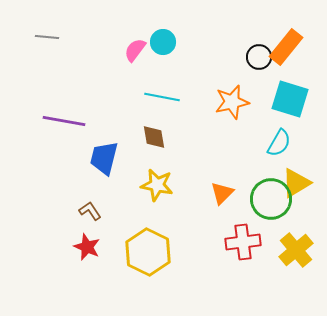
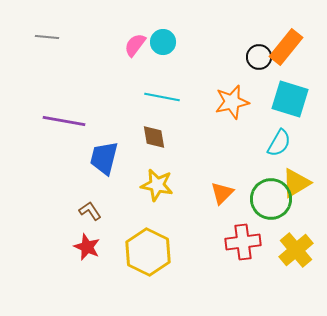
pink semicircle: moved 5 px up
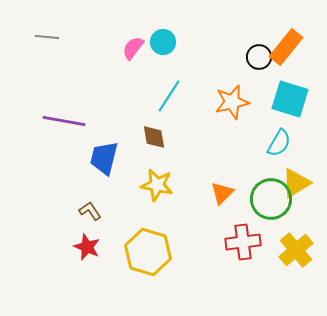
pink semicircle: moved 2 px left, 3 px down
cyan line: moved 7 px right, 1 px up; rotated 68 degrees counterclockwise
yellow hexagon: rotated 9 degrees counterclockwise
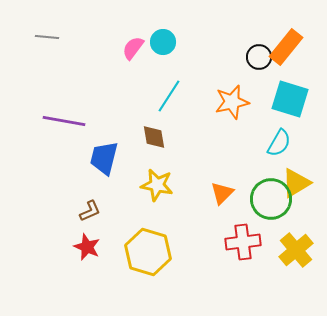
brown L-shape: rotated 100 degrees clockwise
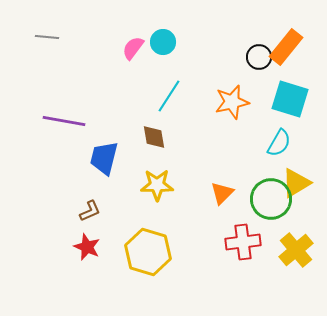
yellow star: rotated 12 degrees counterclockwise
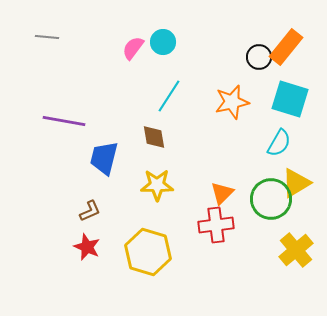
red cross: moved 27 px left, 17 px up
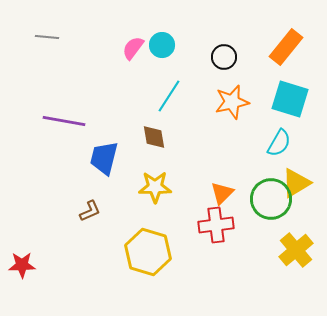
cyan circle: moved 1 px left, 3 px down
black circle: moved 35 px left
yellow star: moved 2 px left, 2 px down
red star: moved 65 px left, 18 px down; rotated 24 degrees counterclockwise
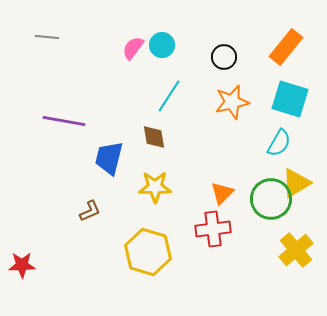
blue trapezoid: moved 5 px right
red cross: moved 3 px left, 4 px down
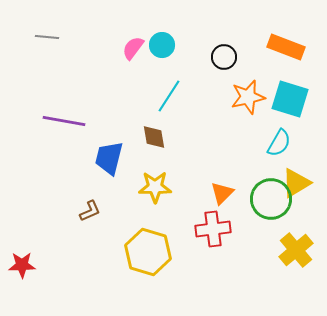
orange rectangle: rotated 72 degrees clockwise
orange star: moved 16 px right, 5 px up
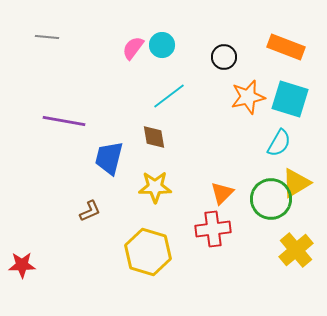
cyan line: rotated 20 degrees clockwise
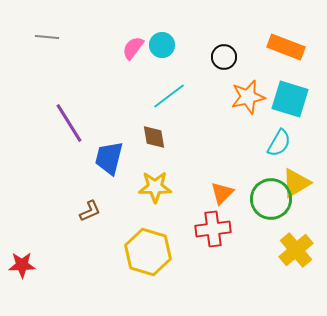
purple line: moved 5 px right, 2 px down; rotated 48 degrees clockwise
